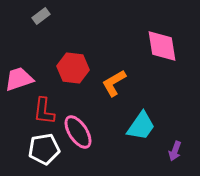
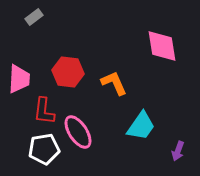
gray rectangle: moved 7 px left, 1 px down
red hexagon: moved 5 px left, 4 px down
pink trapezoid: rotated 112 degrees clockwise
orange L-shape: rotated 96 degrees clockwise
purple arrow: moved 3 px right
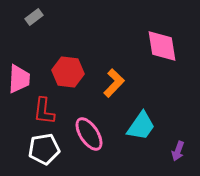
orange L-shape: rotated 68 degrees clockwise
pink ellipse: moved 11 px right, 2 px down
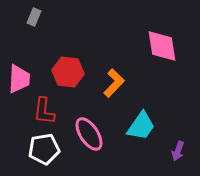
gray rectangle: rotated 30 degrees counterclockwise
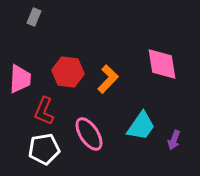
pink diamond: moved 18 px down
pink trapezoid: moved 1 px right
orange L-shape: moved 6 px left, 4 px up
red L-shape: rotated 16 degrees clockwise
purple arrow: moved 4 px left, 11 px up
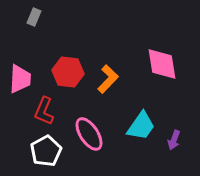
white pentagon: moved 2 px right, 2 px down; rotated 20 degrees counterclockwise
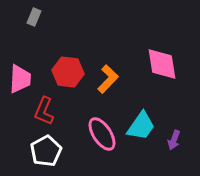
pink ellipse: moved 13 px right
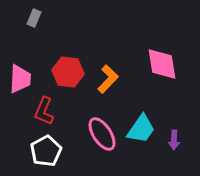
gray rectangle: moved 1 px down
cyan trapezoid: moved 3 px down
purple arrow: rotated 18 degrees counterclockwise
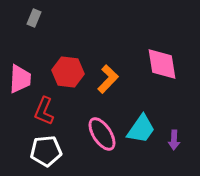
white pentagon: rotated 24 degrees clockwise
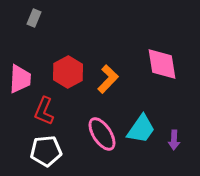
red hexagon: rotated 24 degrees clockwise
